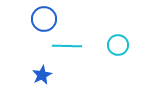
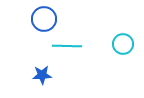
cyan circle: moved 5 px right, 1 px up
blue star: rotated 24 degrees clockwise
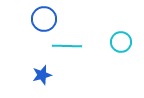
cyan circle: moved 2 px left, 2 px up
blue star: rotated 12 degrees counterclockwise
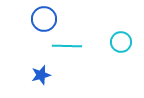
blue star: moved 1 px left
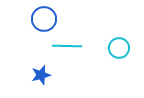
cyan circle: moved 2 px left, 6 px down
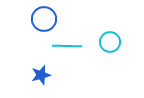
cyan circle: moved 9 px left, 6 px up
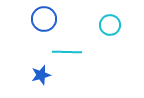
cyan circle: moved 17 px up
cyan line: moved 6 px down
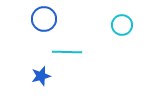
cyan circle: moved 12 px right
blue star: moved 1 px down
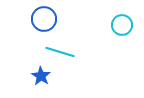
cyan line: moved 7 px left; rotated 16 degrees clockwise
blue star: rotated 24 degrees counterclockwise
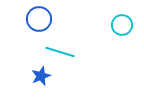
blue circle: moved 5 px left
blue star: rotated 18 degrees clockwise
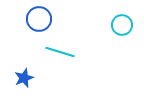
blue star: moved 17 px left, 2 px down
